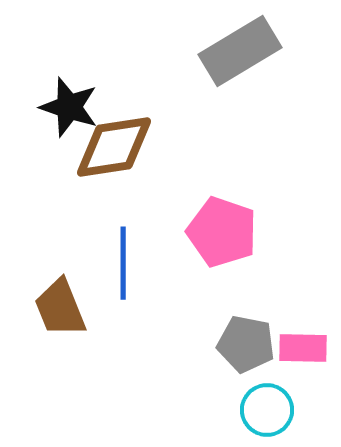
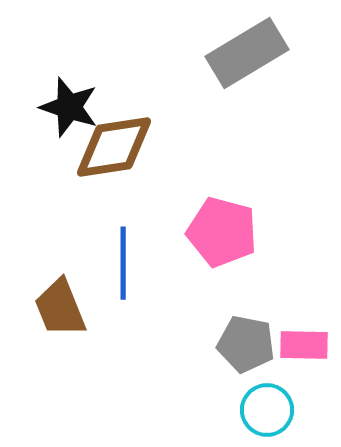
gray rectangle: moved 7 px right, 2 px down
pink pentagon: rotated 4 degrees counterclockwise
pink rectangle: moved 1 px right, 3 px up
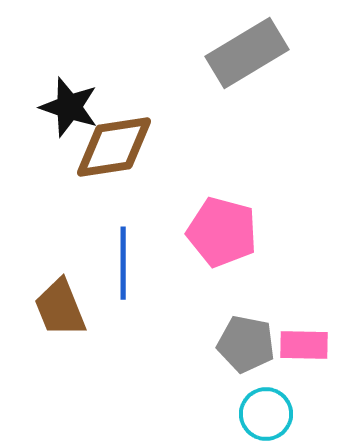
cyan circle: moved 1 px left, 4 px down
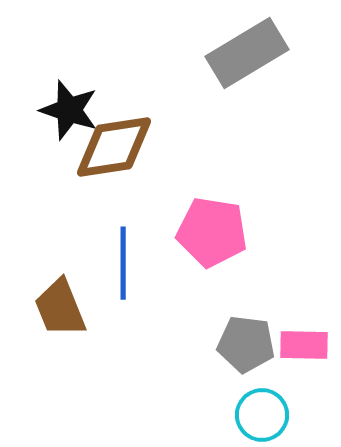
black star: moved 3 px down
pink pentagon: moved 10 px left; rotated 6 degrees counterclockwise
gray pentagon: rotated 4 degrees counterclockwise
cyan circle: moved 4 px left, 1 px down
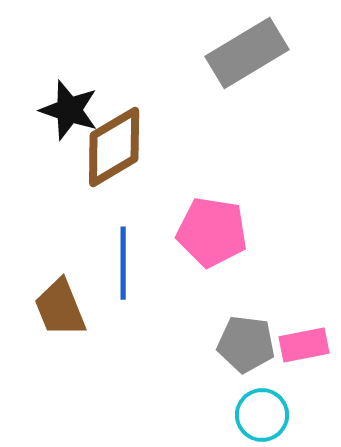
brown diamond: rotated 22 degrees counterclockwise
pink rectangle: rotated 12 degrees counterclockwise
